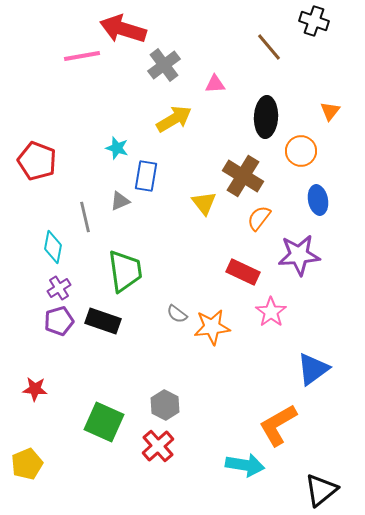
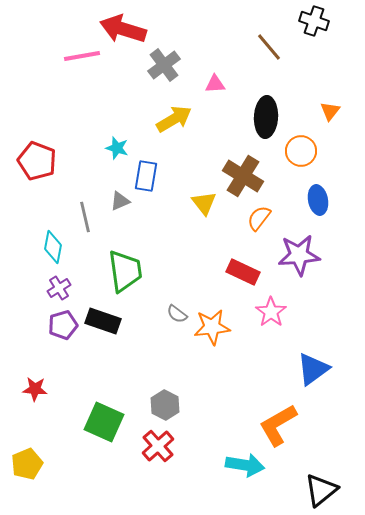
purple pentagon: moved 4 px right, 4 px down
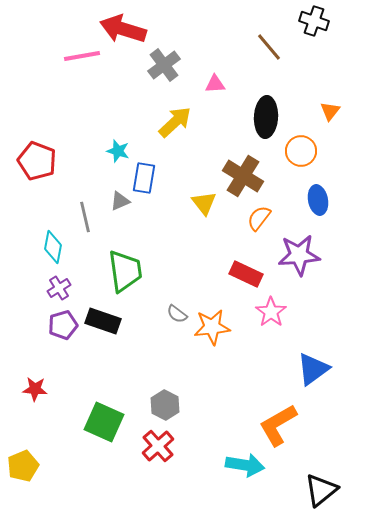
yellow arrow: moved 1 px right, 3 px down; rotated 12 degrees counterclockwise
cyan star: moved 1 px right, 3 px down
blue rectangle: moved 2 px left, 2 px down
red rectangle: moved 3 px right, 2 px down
yellow pentagon: moved 4 px left, 2 px down
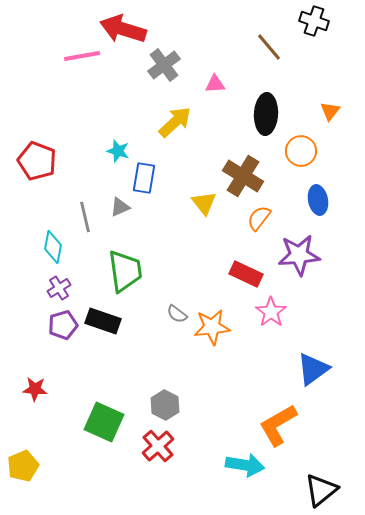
black ellipse: moved 3 px up
gray triangle: moved 6 px down
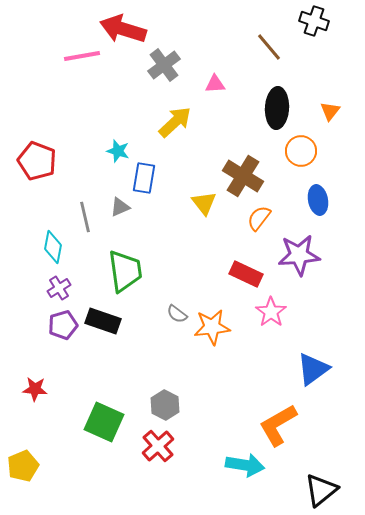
black ellipse: moved 11 px right, 6 px up
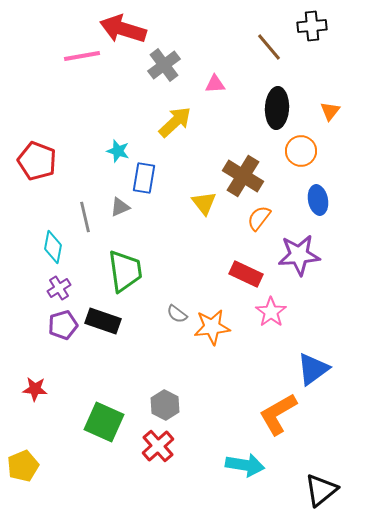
black cross: moved 2 px left, 5 px down; rotated 24 degrees counterclockwise
orange L-shape: moved 11 px up
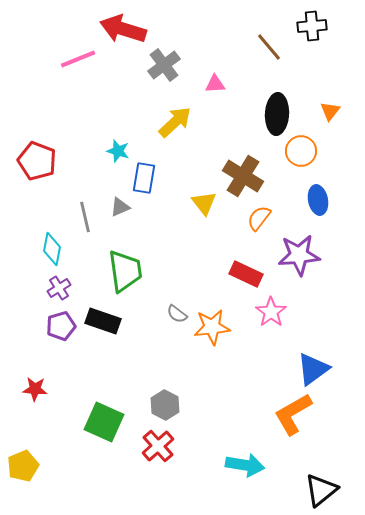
pink line: moved 4 px left, 3 px down; rotated 12 degrees counterclockwise
black ellipse: moved 6 px down
cyan diamond: moved 1 px left, 2 px down
purple pentagon: moved 2 px left, 1 px down
orange L-shape: moved 15 px right
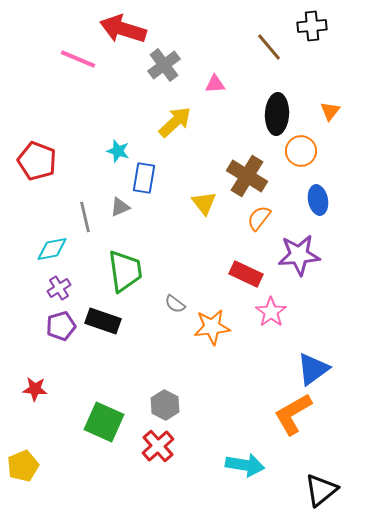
pink line: rotated 45 degrees clockwise
brown cross: moved 4 px right
cyan diamond: rotated 68 degrees clockwise
gray semicircle: moved 2 px left, 10 px up
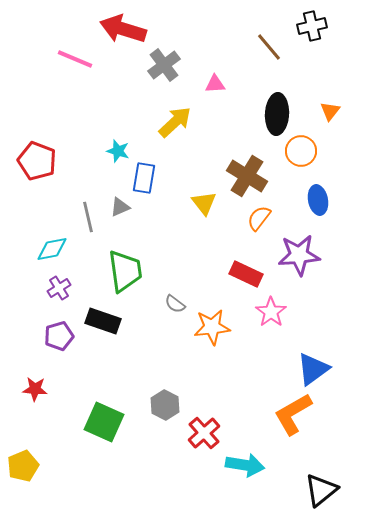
black cross: rotated 8 degrees counterclockwise
pink line: moved 3 px left
gray line: moved 3 px right
purple pentagon: moved 2 px left, 10 px down
red cross: moved 46 px right, 13 px up
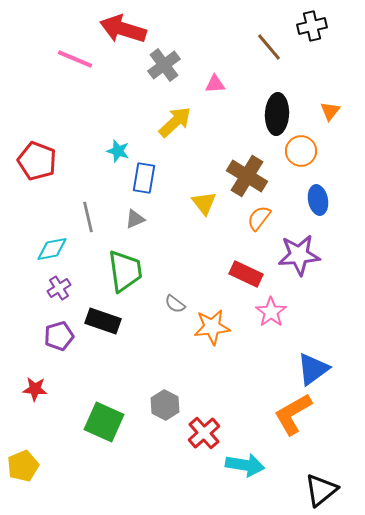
gray triangle: moved 15 px right, 12 px down
